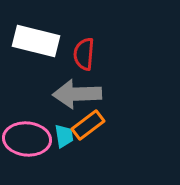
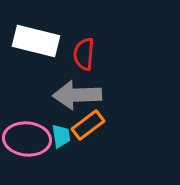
gray arrow: moved 1 px down
cyan trapezoid: moved 3 px left
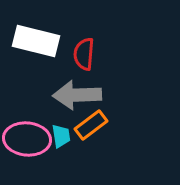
orange rectangle: moved 3 px right
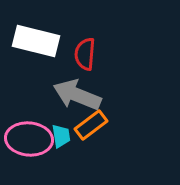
red semicircle: moved 1 px right
gray arrow: rotated 24 degrees clockwise
pink ellipse: moved 2 px right
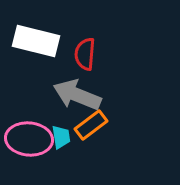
cyan trapezoid: moved 1 px down
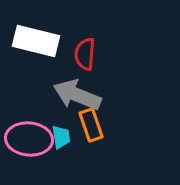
orange rectangle: rotated 72 degrees counterclockwise
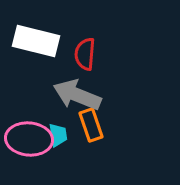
cyan trapezoid: moved 3 px left, 2 px up
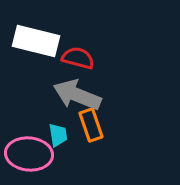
red semicircle: moved 7 px left, 4 px down; rotated 100 degrees clockwise
pink ellipse: moved 15 px down
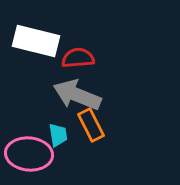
red semicircle: rotated 20 degrees counterclockwise
orange rectangle: rotated 8 degrees counterclockwise
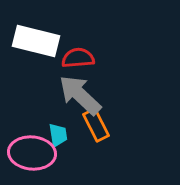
gray arrow: moved 3 px right; rotated 21 degrees clockwise
orange rectangle: moved 5 px right
pink ellipse: moved 3 px right, 1 px up
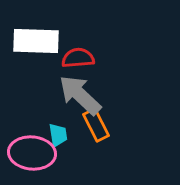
white rectangle: rotated 12 degrees counterclockwise
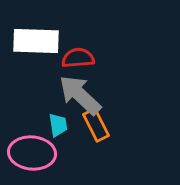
cyan trapezoid: moved 10 px up
